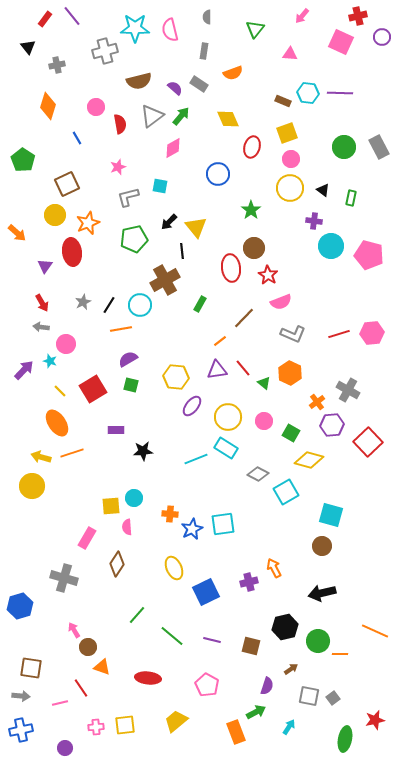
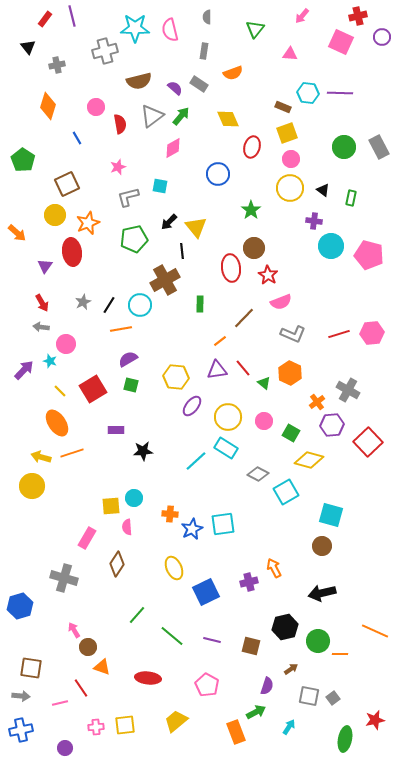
purple line at (72, 16): rotated 25 degrees clockwise
brown rectangle at (283, 101): moved 6 px down
green rectangle at (200, 304): rotated 28 degrees counterclockwise
cyan line at (196, 459): moved 2 px down; rotated 20 degrees counterclockwise
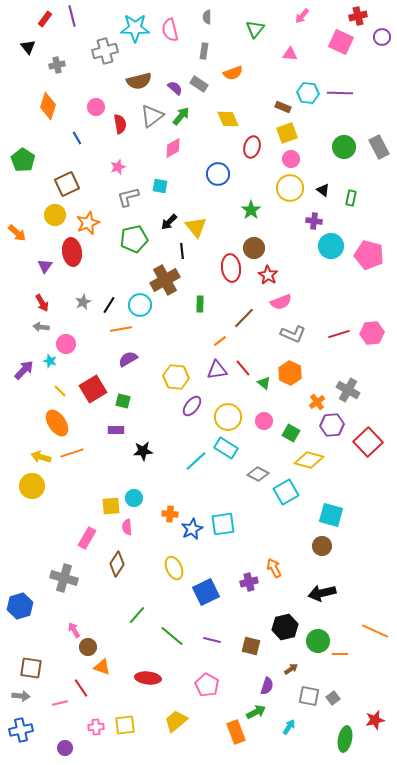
green square at (131, 385): moved 8 px left, 16 px down
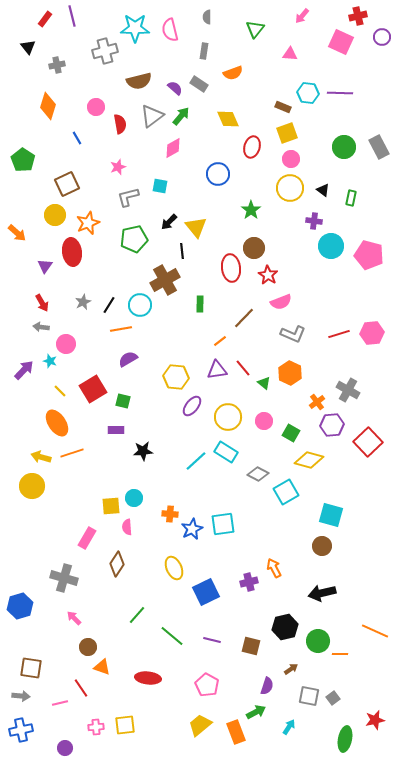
cyan rectangle at (226, 448): moved 4 px down
pink arrow at (74, 630): moved 12 px up; rotated 14 degrees counterclockwise
yellow trapezoid at (176, 721): moved 24 px right, 4 px down
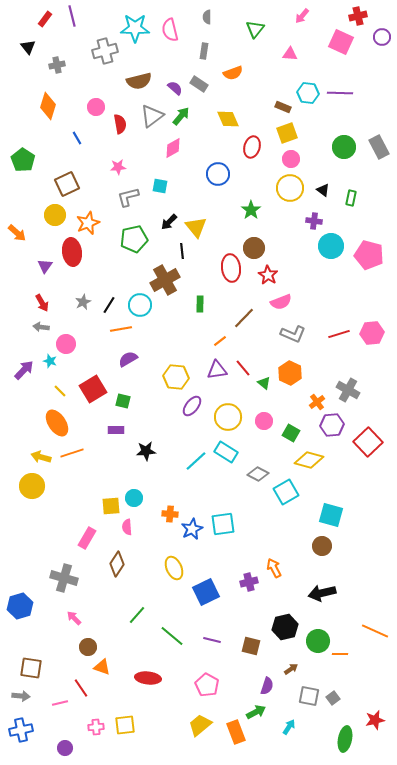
pink star at (118, 167): rotated 14 degrees clockwise
black star at (143, 451): moved 3 px right
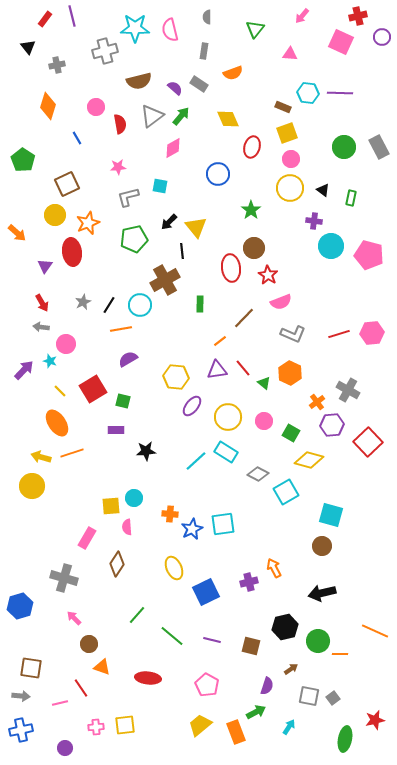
brown circle at (88, 647): moved 1 px right, 3 px up
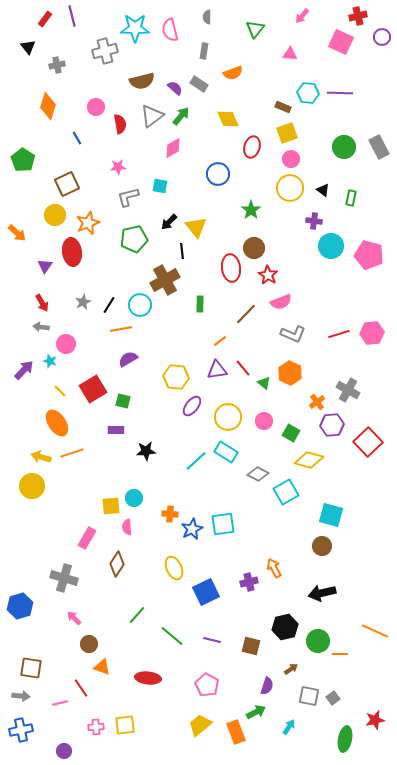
brown semicircle at (139, 81): moved 3 px right
brown line at (244, 318): moved 2 px right, 4 px up
purple circle at (65, 748): moved 1 px left, 3 px down
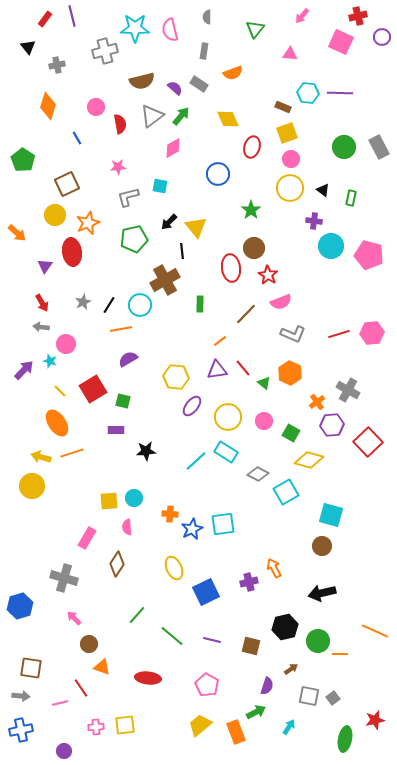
yellow square at (111, 506): moved 2 px left, 5 px up
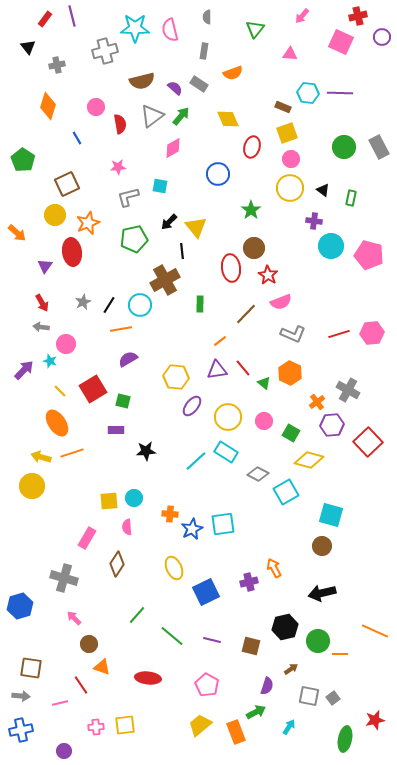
red line at (81, 688): moved 3 px up
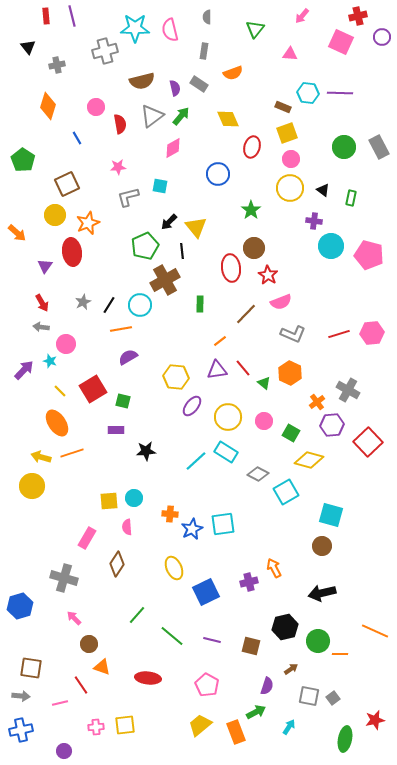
red rectangle at (45, 19): moved 1 px right, 3 px up; rotated 42 degrees counterclockwise
purple semicircle at (175, 88): rotated 35 degrees clockwise
green pentagon at (134, 239): moved 11 px right, 7 px down; rotated 12 degrees counterclockwise
purple semicircle at (128, 359): moved 2 px up
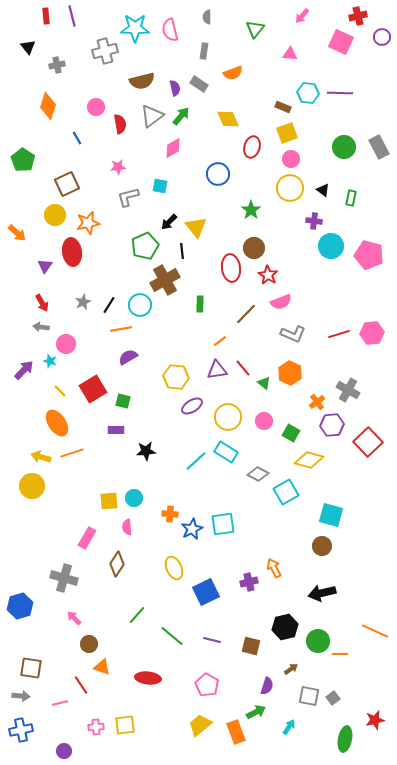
orange star at (88, 223): rotated 10 degrees clockwise
purple ellipse at (192, 406): rotated 20 degrees clockwise
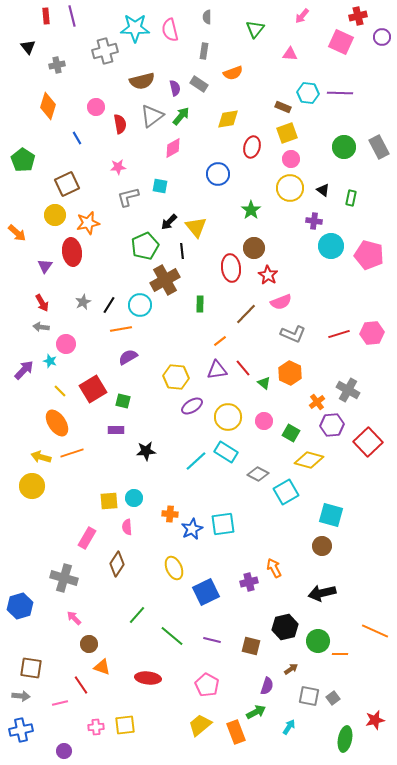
yellow diamond at (228, 119): rotated 75 degrees counterclockwise
